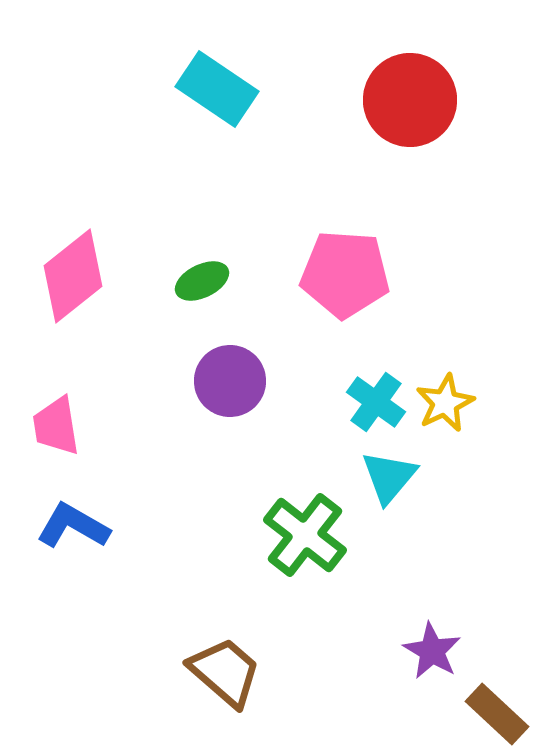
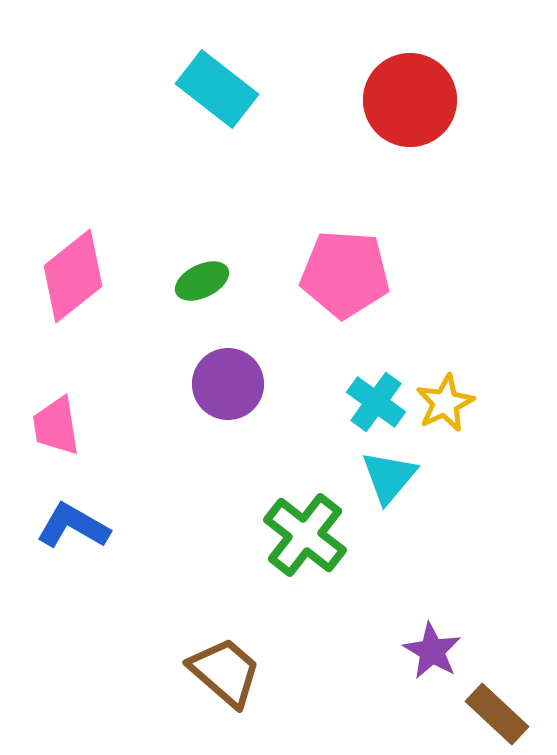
cyan rectangle: rotated 4 degrees clockwise
purple circle: moved 2 px left, 3 px down
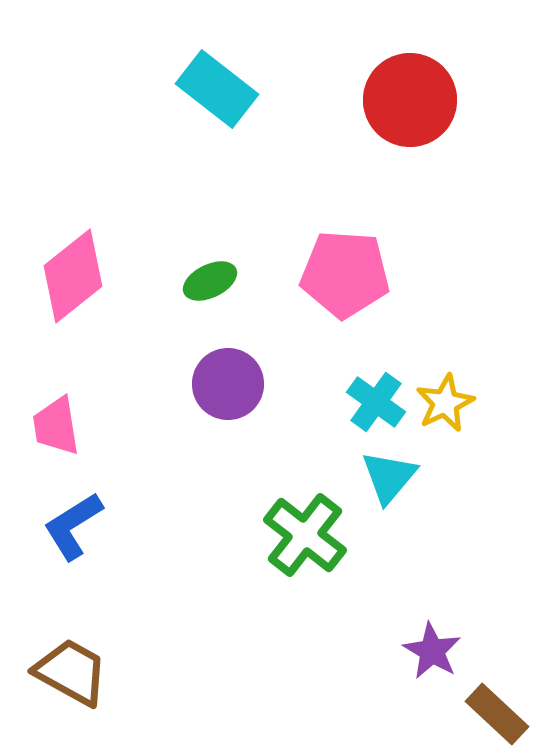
green ellipse: moved 8 px right
blue L-shape: rotated 62 degrees counterclockwise
brown trapezoid: moved 154 px left; rotated 12 degrees counterclockwise
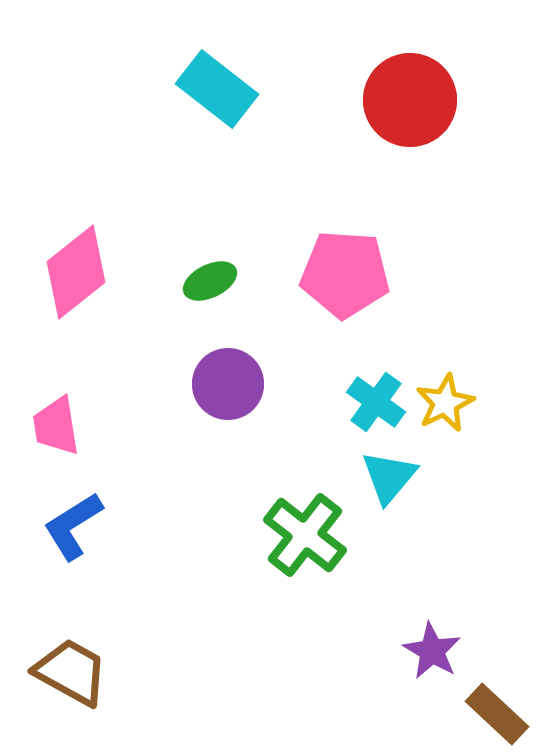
pink diamond: moved 3 px right, 4 px up
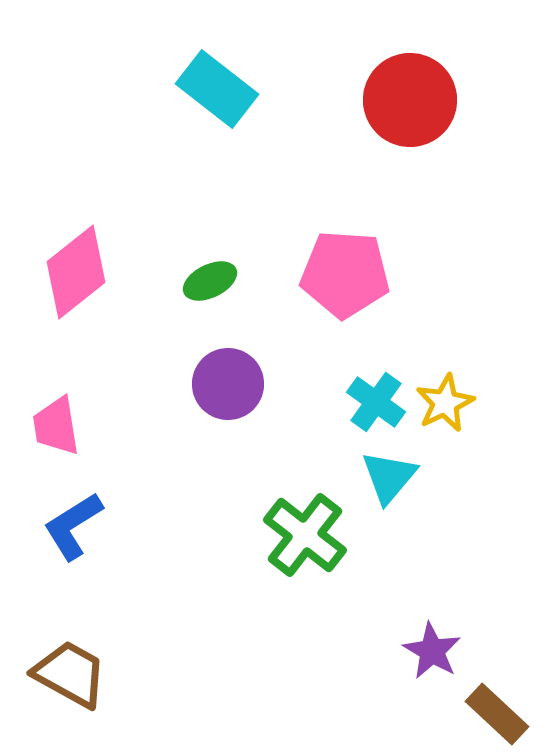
brown trapezoid: moved 1 px left, 2 px down
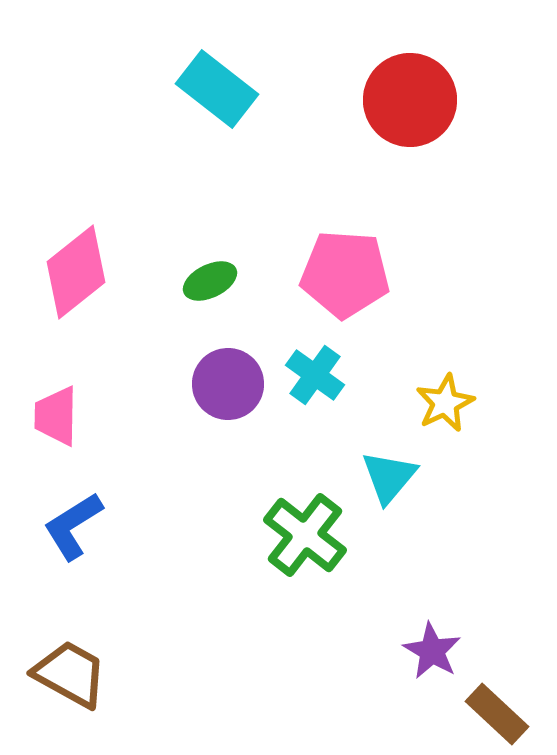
cyan cross: moved 61 px left, 27 px up
pink trapezoid: moved 10 px up; rotated 10 degrees clockwise
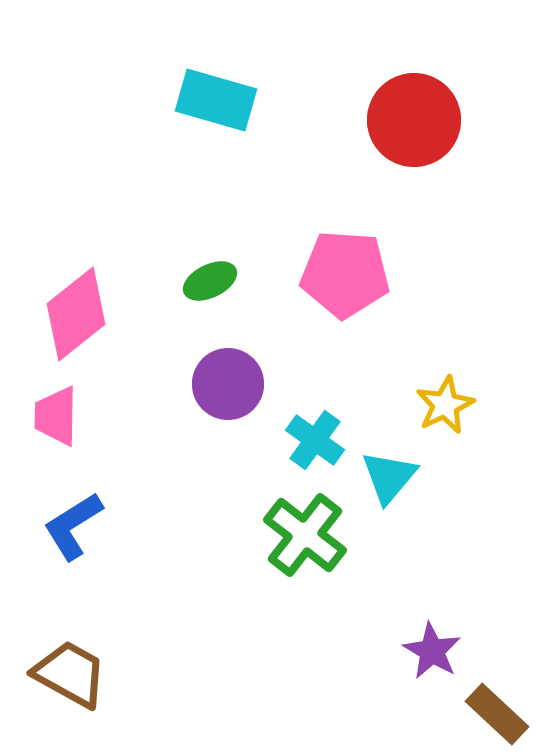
cyan rectangle: moved 1 px left, 11 px down; rotated 22 degrees counterclockwise
red circle: moved 4 px right, 20 px down
pink diamond: moved 42 px down
cyan cross: moved 65 px down
yellow star: moved 2 px down
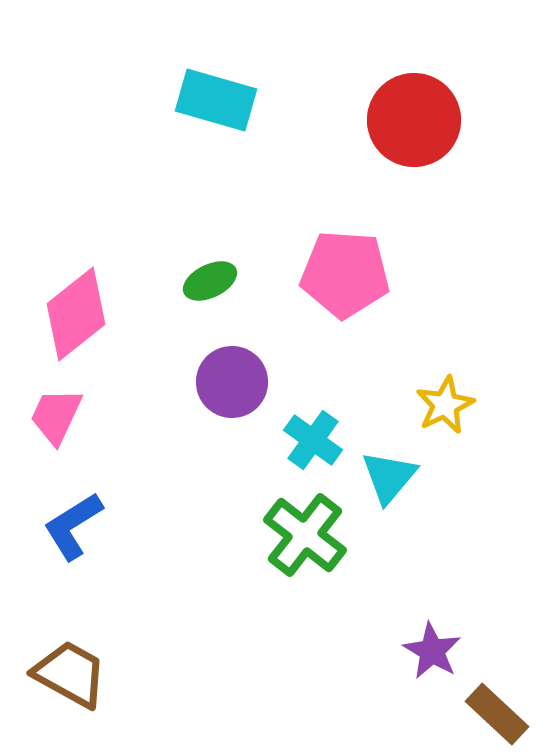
purple circle: moved 4 px right, 2 px up
pink trapezoid: rotated 24 degrees clockwise
cyan cross: moved 2 px left
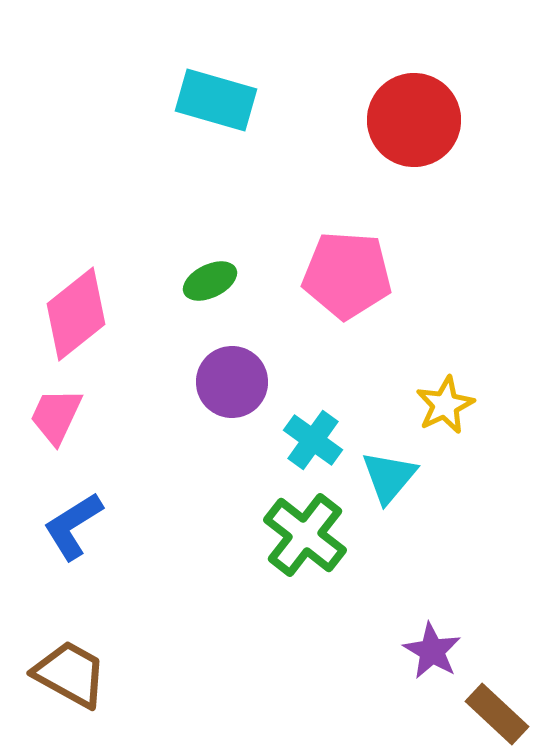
pink pentagon: moved 2 px right, 1 px down
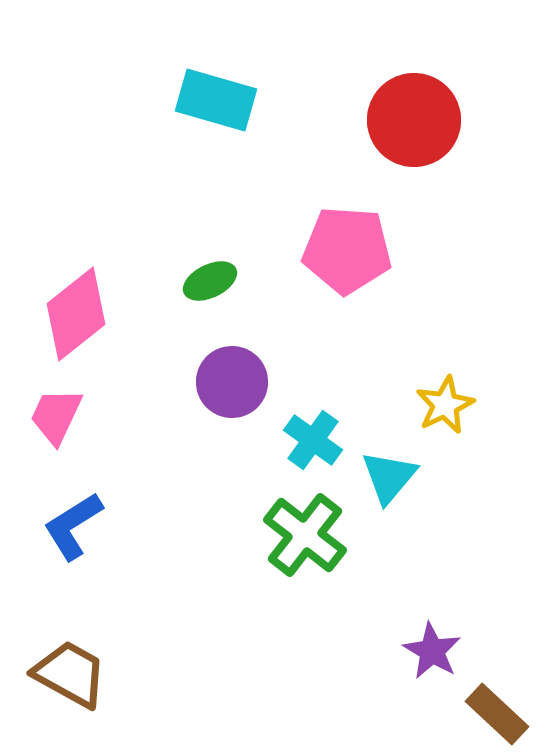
pink pentagon: moved 25 px up
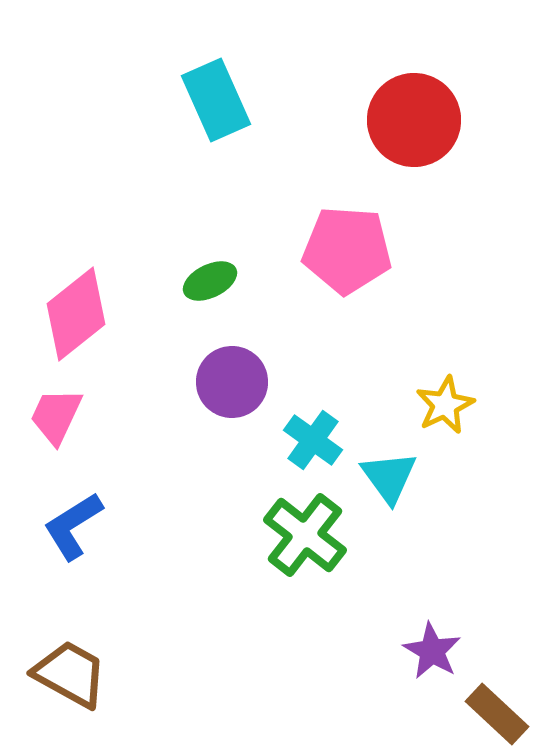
cyan rectangle: rotated 50 degrees clockwise
cyan triangle: rotated 16 degrees counterclockwise
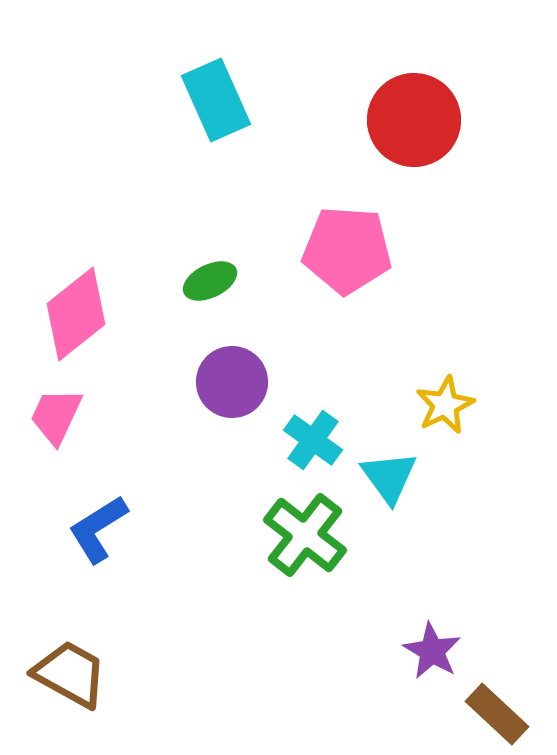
blue L-shape: moved 25 px right, 3 px down
